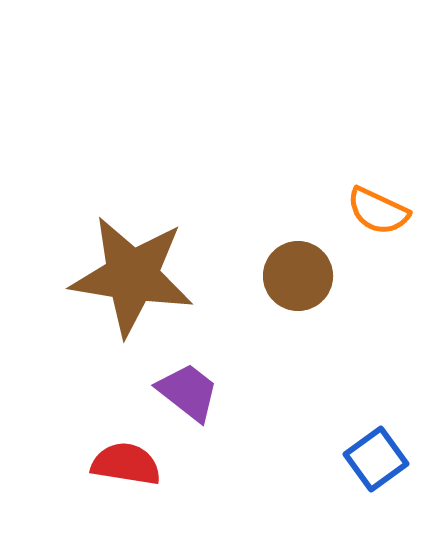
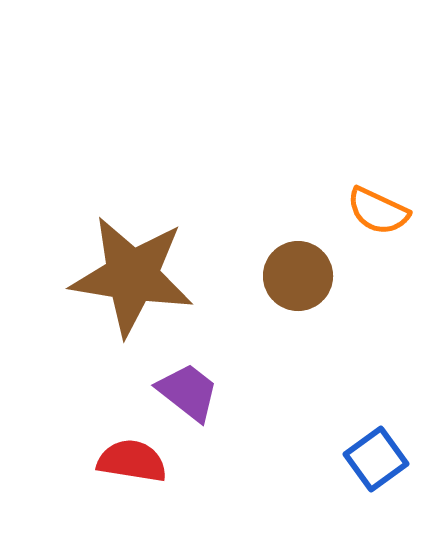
red semicircle: moved 6 px right, 3 px up
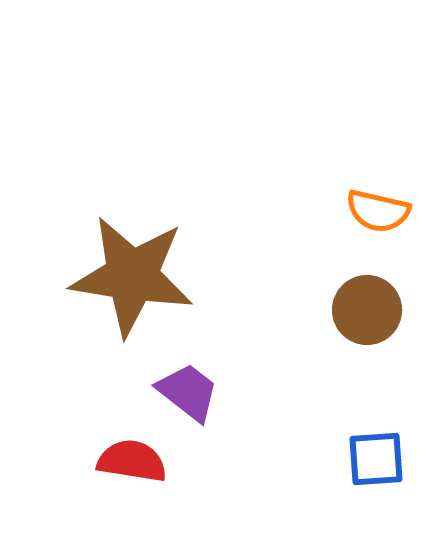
orange semicircle: rotated 12 degrees counterclockwise
brown circle: moved 69 px right, 34 px down
blue square: rotated 32 degrees clockwise
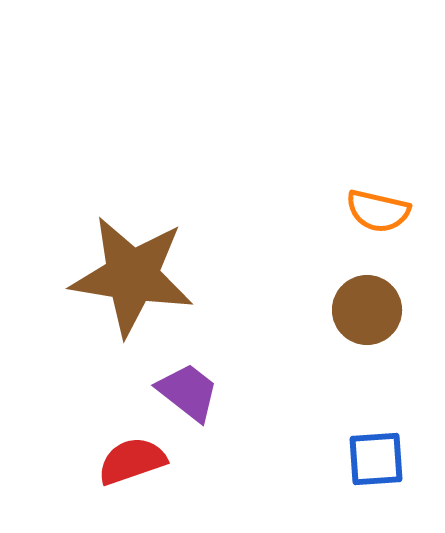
red semicircle: rotated 28 degrees counterclockwise
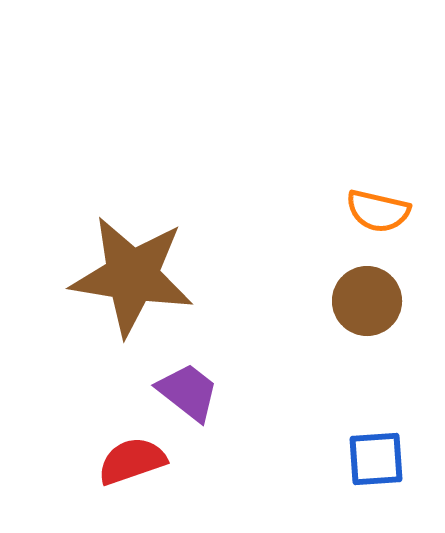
brown circle: moved 9 px up
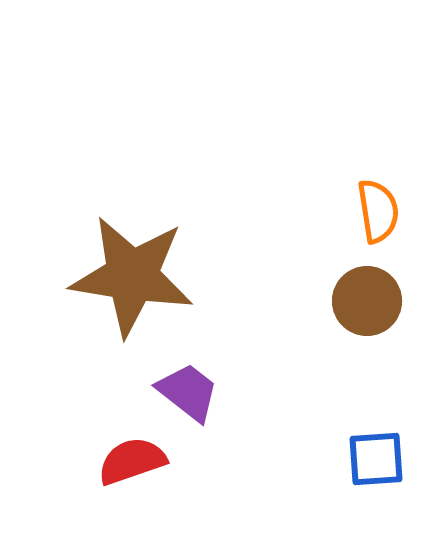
orange semicircle: rotated 112 degrees counterclockwise
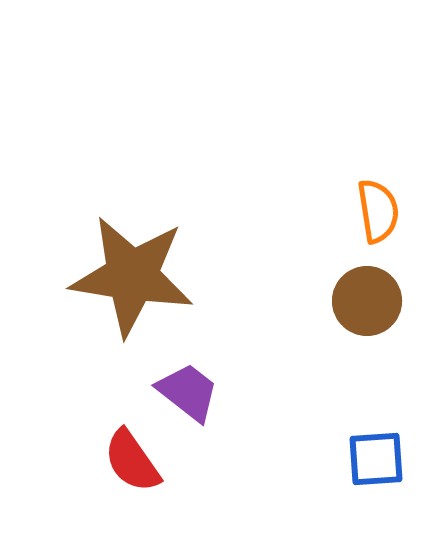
red semicircle: rotated 106 degrees counterclockwise
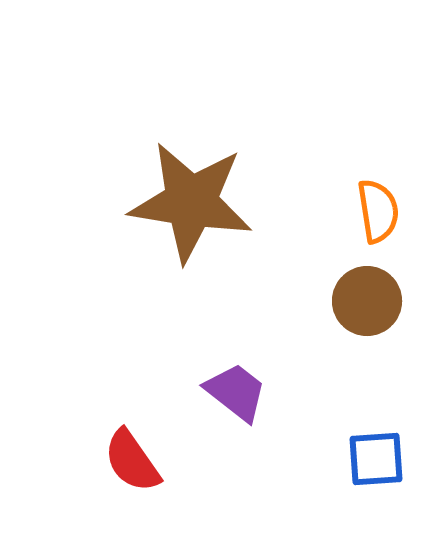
brown star: moved 59 px right, 74 px up
purple trapezoid: moved 48 px right
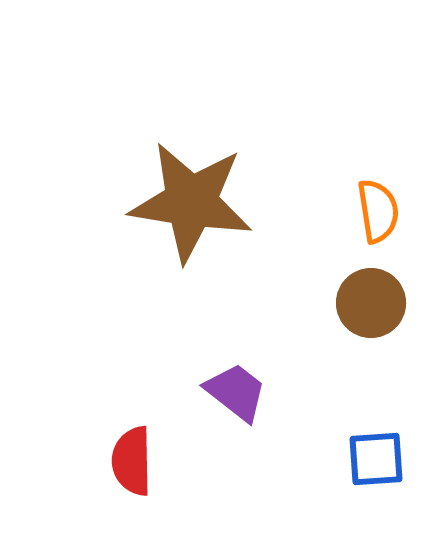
brown circle: moved 4 px right, 2 px down
red semicircle: rotated 34 degrees clockwise
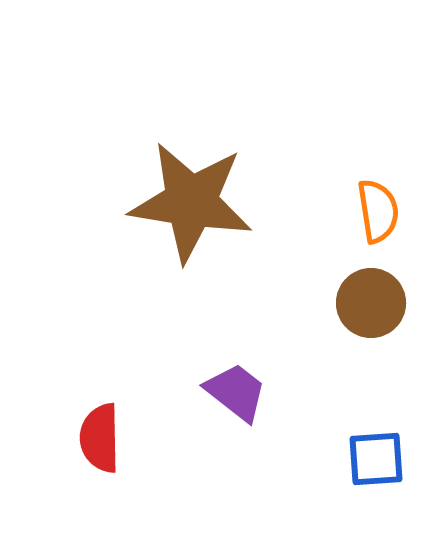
red semicircle: moved 32 px left, 23 px up
